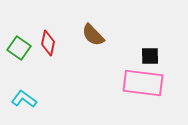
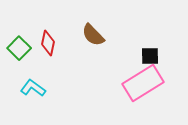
green square: rotated 10 degrees clockwise
pink rectangle: rotated 39 degrees counterclockwise
cyan L-shape: moved 9 px right, 11 px up
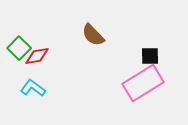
red diamond: moved 11 px left, 13 px down; rotated 70 degrees clockwise
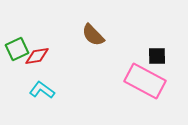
green square: moved 2 px left, 1 px down; rotated 20 degrees clockwise
black square: moved 7 px right
pink rectangle: moved 2 px right, 2 px up; rotated 60 degrees clockwise
cyan L-shape: moved 9 px right, 2 px down
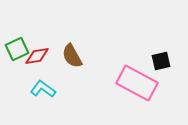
brown semicircle: moved 21 px left, 21 px down; rotated 15 degrees clockwise
black square: moved 4 px right, 5 px down; rotated 12 degrees counterclockwise
pink rectangle: moved 8 px left, 2 px down
cyan L-shape: moved 1 px right, 1 px up
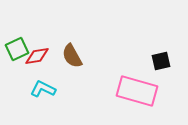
pink rectangle: moved 8 px down; rotated 12 degrees counterclockwise
cyan L-shape: rotated 10 degrees counterclockwise
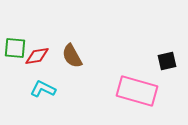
green square: moved 2 px left, 1 px up; rotated 30 degrees clockwise
black square: moved 6 px right
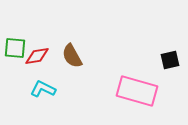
black square: moved 3 px right, 1 px up
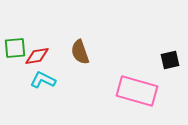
green square: rotated 10 degrees counterclockwise
brown semicircle: moved 8 px right, 4 px up; rotated 10 degrees clockwise
cyan L-shape: moved 9 px up
